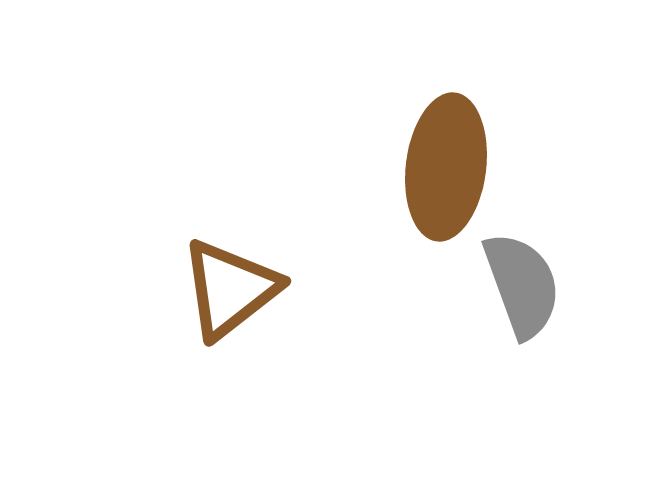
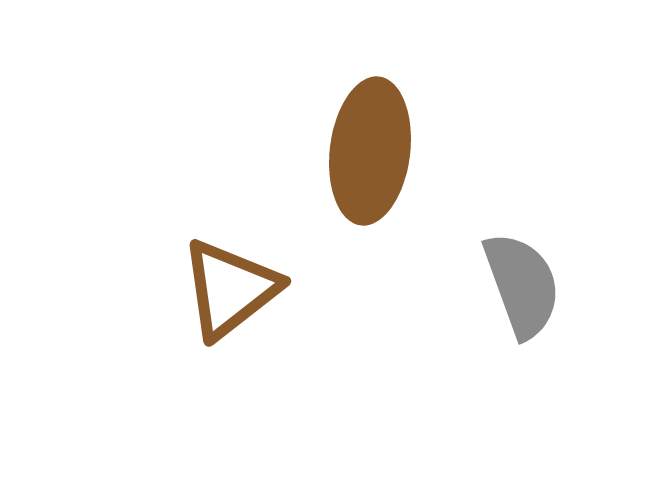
brown ellipse: moved 76 px left, 16 px up
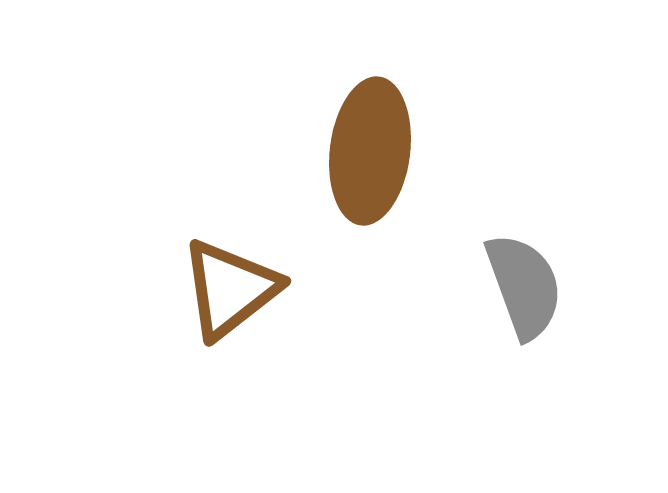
gray semicircle: moved 2 px right, 1 px down
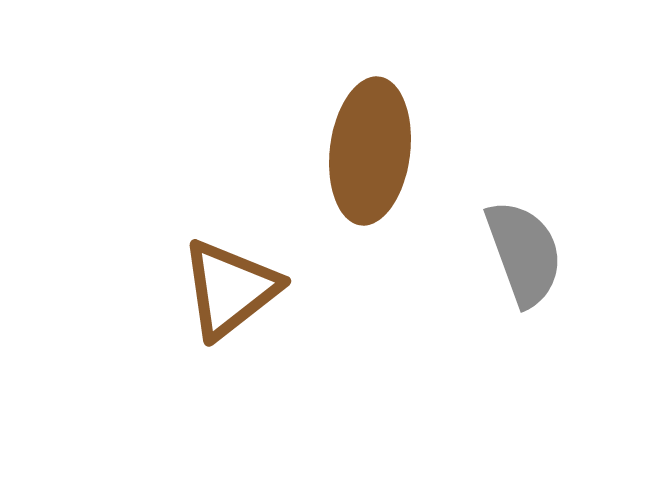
gray semicircle: moved 33 px up
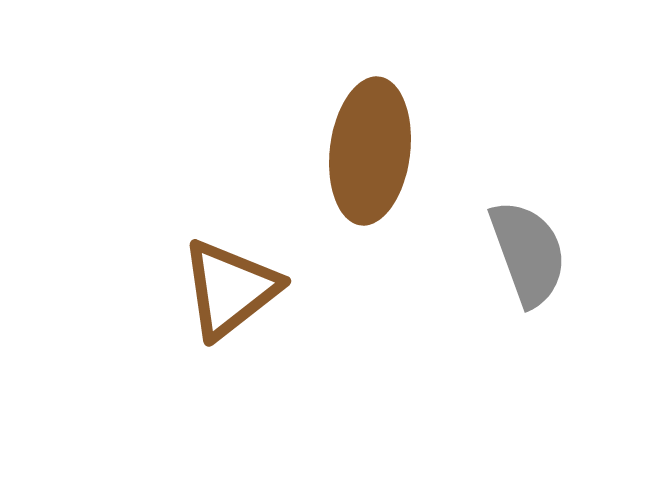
gray semicircle: moved 4 px right
